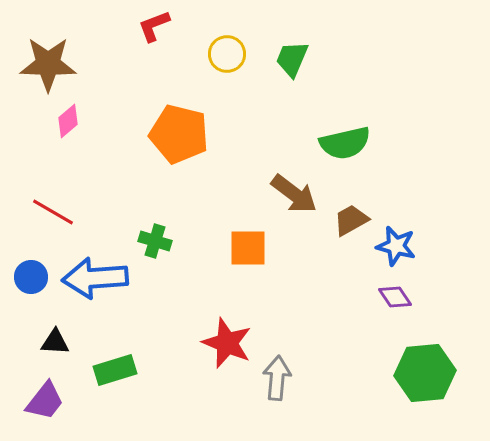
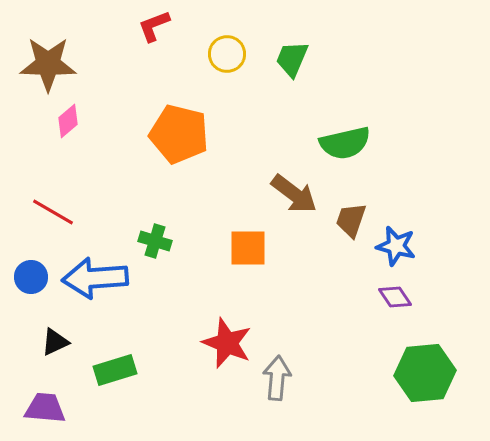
brown trapezoid: rotated 42 degrees counterclockwise
black triangle: rotated 28 degrees counterclockwise
purple trapezoid: moved 7 px down; rotated 123 degrees counterclockwise
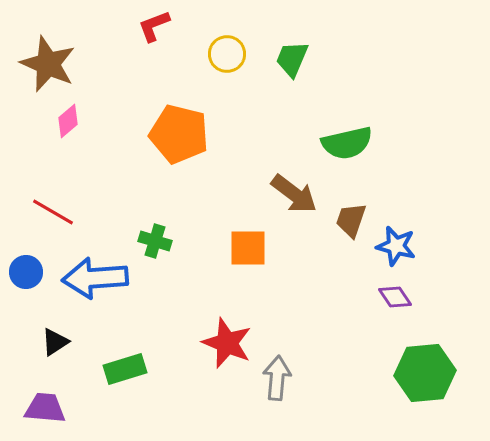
brown star: rotated 22 degrees clockwise
green semicircle: moved 2 px right
blue circle: moved 5 px left, 5 px up
black triangle: rotated 8 degrees counterclockwise
green rectangle: moved 10 px right, 1 px up
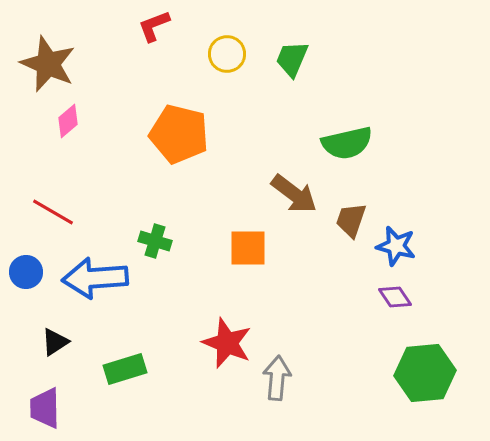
purple trapezoid: rotated 96 degrees counterclockwise
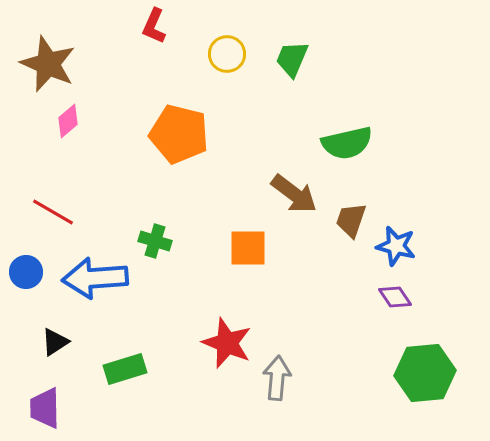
red L-shape: rotated 45 degrees counterclockwise
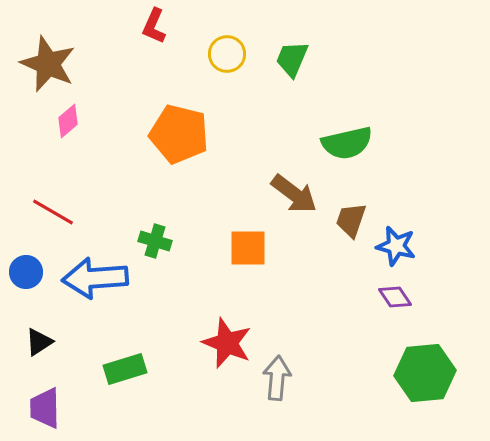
black triangle: moved 16 px left
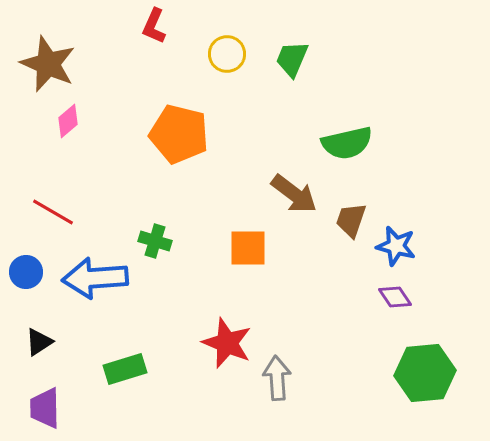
gray arrow: rotated 9 degrees counterclockwise
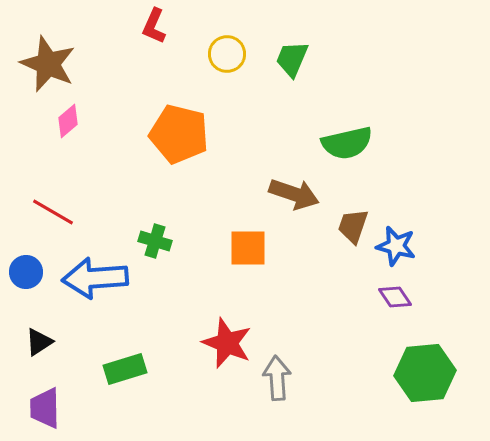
brown arrow: rotated 18 degrees counterclockwise
brown trapezoid: moved 2 px right, 6 px down
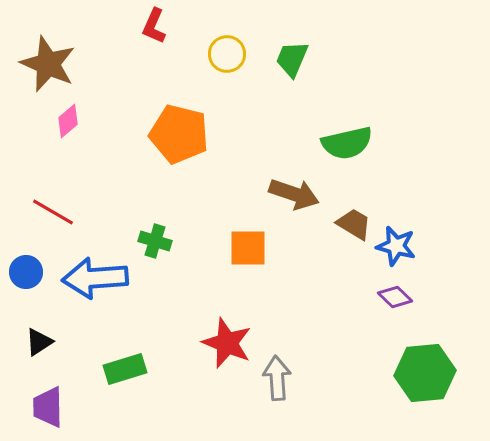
brown trapezoid: moved 1 px right, 2 px up; rotated 102 degrees clockwise
purple diamond: rotated 12 degrees counterclockwise
purple trapezoid: moved 3 px right, 1 px up
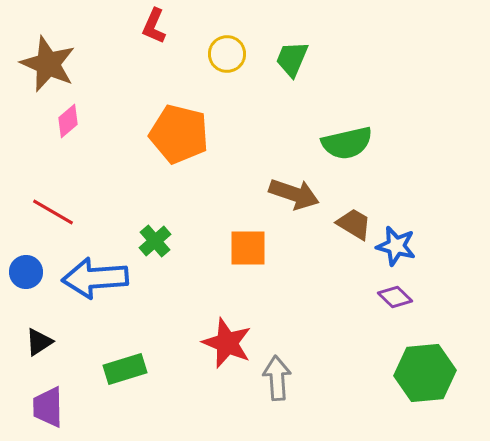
green cross: rotated 32 degrees clockwise
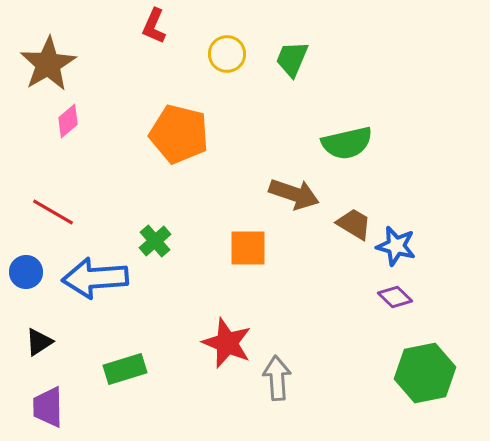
brown star: rotated 18 degrees clockwise
green hexagon: rotated 6 degrees counterclockwise
